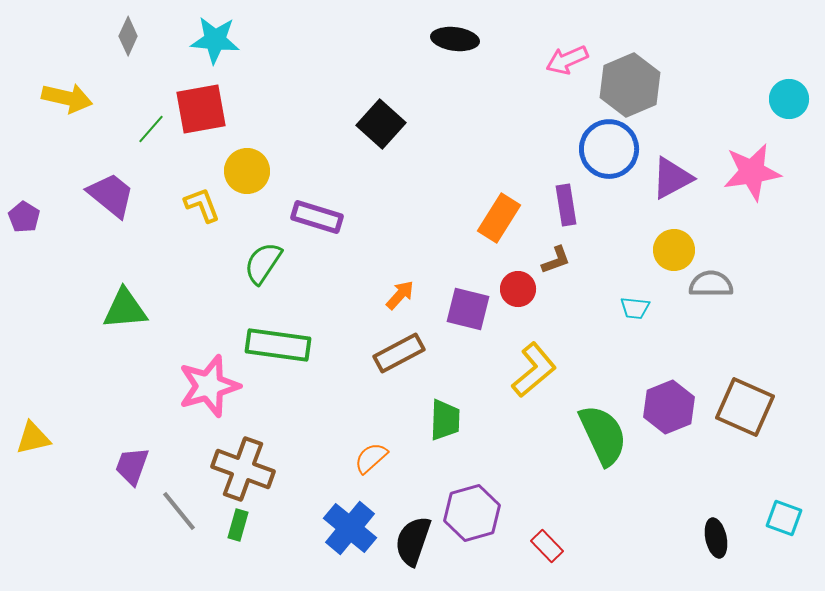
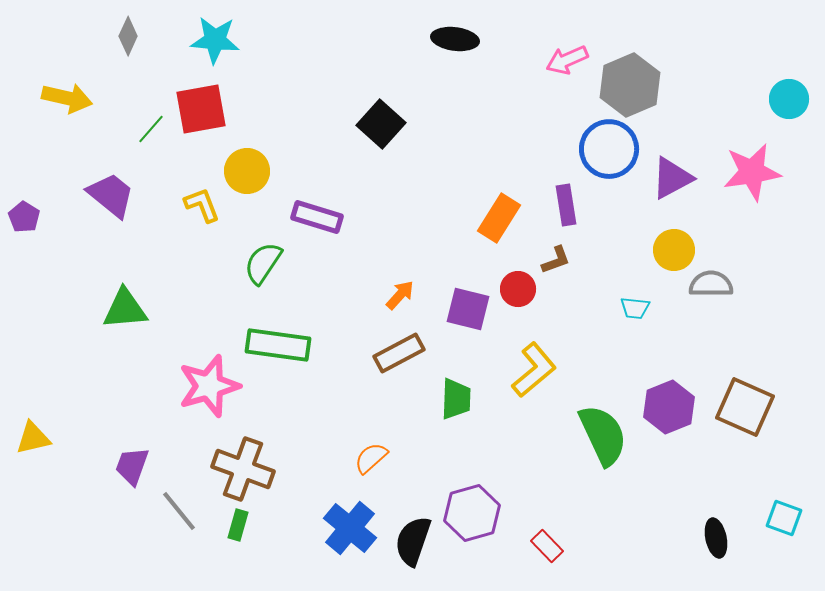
green trapezoid at (445, 420): moved 11 px right, 21 px up
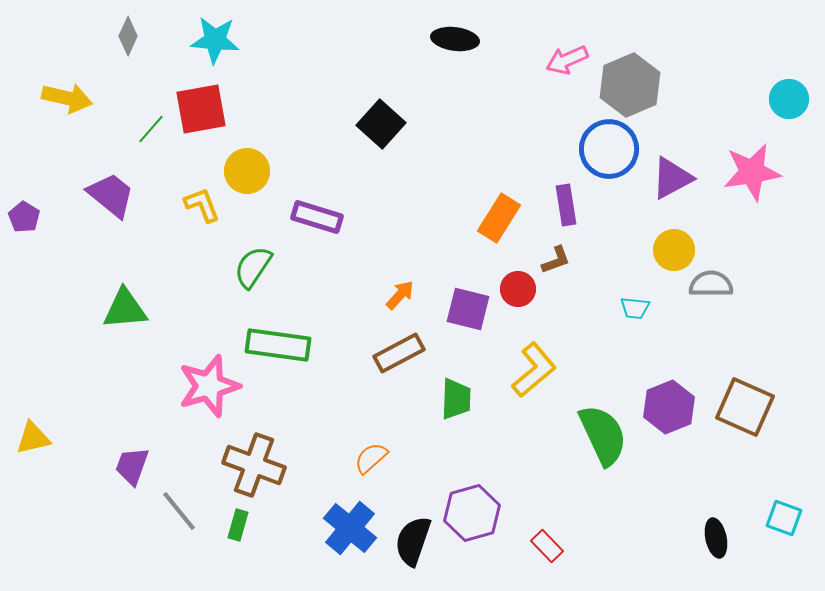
green semicircle at (263, 263): moved 10 px left, 4 px down
brown cross at (243, 469): moved 11 px right, 4 px up
